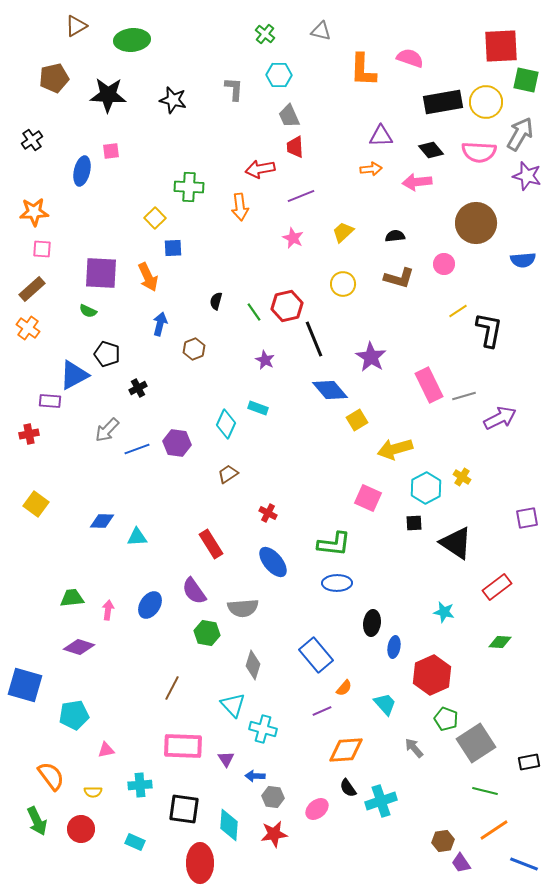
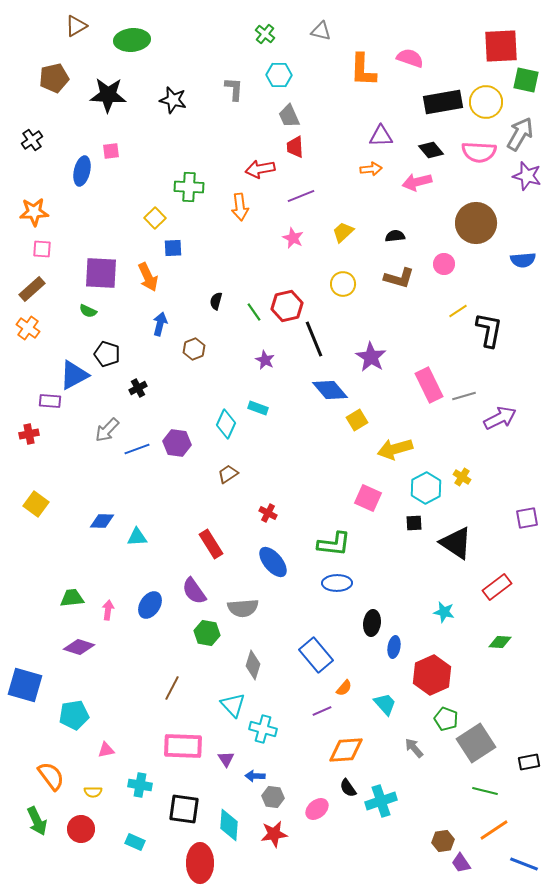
pink arrow at (417, 182): rotated 8 degrees counterclockwise
cyan cross at (140, 785): rotated 15 degrees clockwise
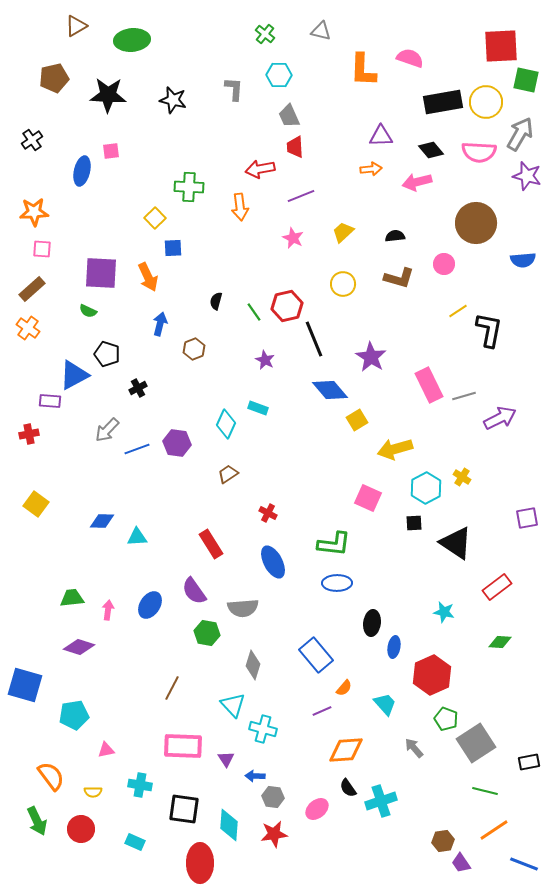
blue ellipse at (273, 562): rotated 12 degrees clockwise
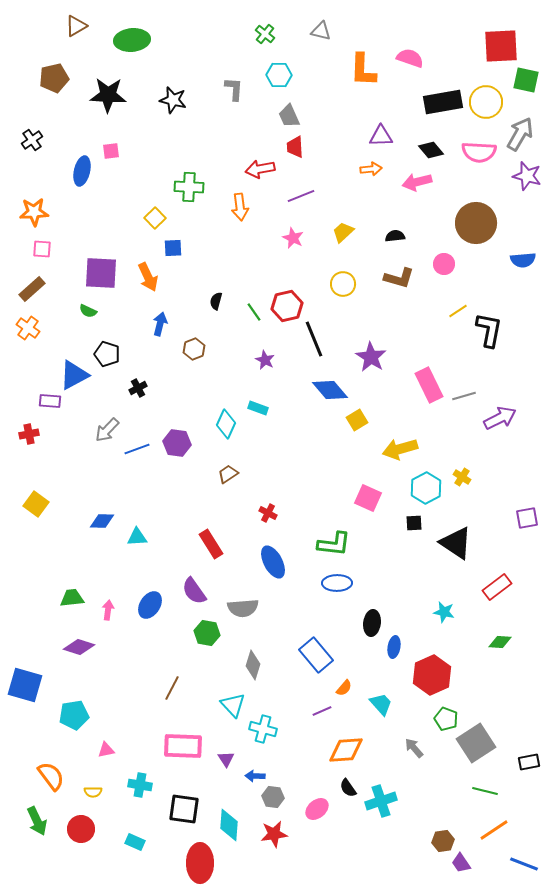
yellow arrow at (395, 449): moved 5 px right
cyan trapezoid at (385, 704): moved 4 px left
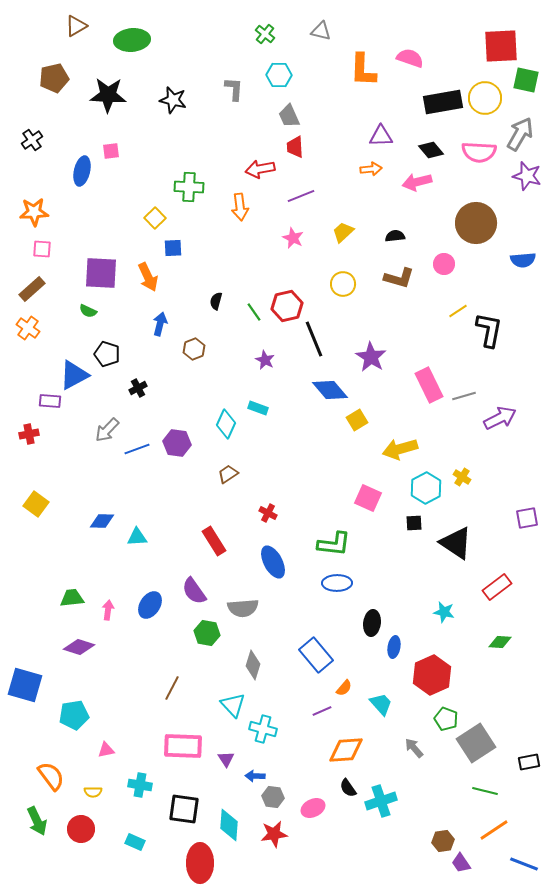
yellow circle at (486, 102): moved 1 px left, 4 px up
red rectangle at (211, 544): moved 3 px right, 3 px up
pink ellipse at (317, 809): moved 4 px left, 1 px up; rotated 15 degrees clockwise
